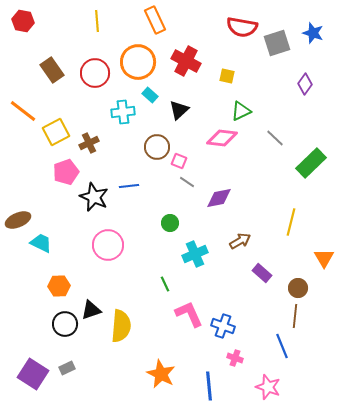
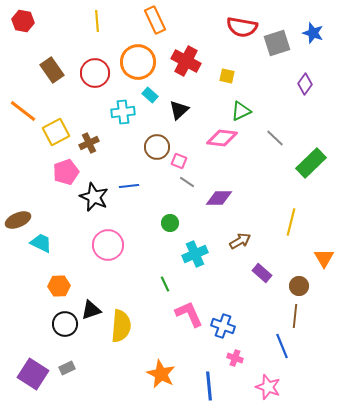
purple diamond at (219, 198): rotated 12 degrees clockwise
brown circle at (298, 288): moved 1 px right, 2 px up
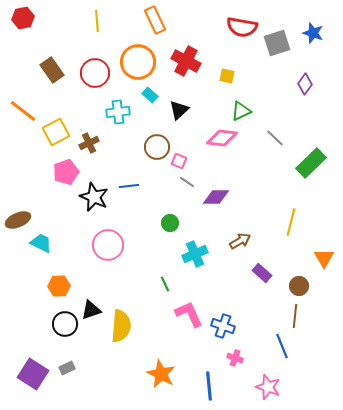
red hexagon at (23, 21): moved 3 px up; rotated 20 degrees counterclockwise
cyan cross at (123, 112): moved 5 px left
purple diamond at (219, 198): moved 3 px left, 1 px up
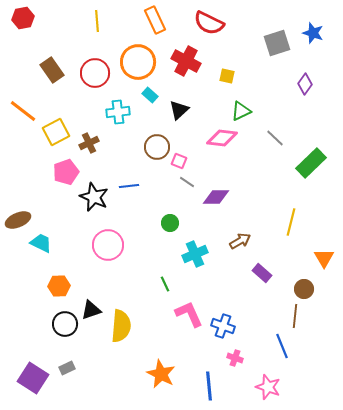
red semicircle at (242, 27): moved 33 px left, 4 px up; rotated 16 degrees clockwise
brown circle at (299, 286): moved 5 px right, 3 px down
purple square at (33, 374): moved 4 px down
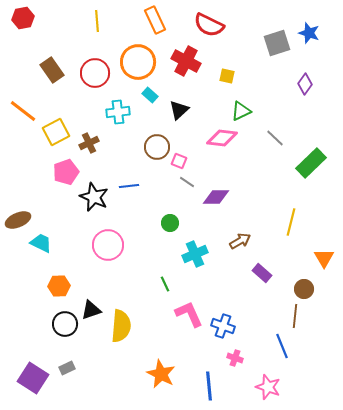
red semicircle at (209, 23): moved 2 px down
blue star at (313, 33): moved 4 px left
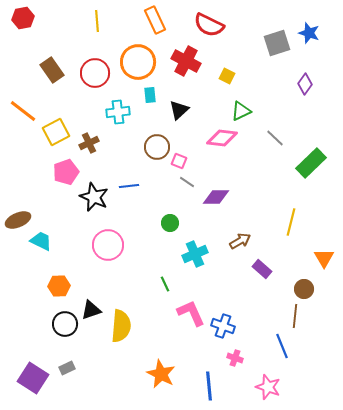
yellow square at (227, 76): rotated 14 degrees clockwise
cyan rectangle at (150, 95): rotated 42 degrees clockwise
cyan trapezoid at (41, 243): moved 2 px up
purple rectangle at (262, 273): moved 4 px up
pink L-shape at (189, 314): moved 2 px right, 1 px up
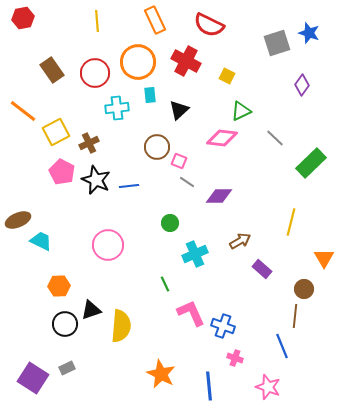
purple diamond at (305, 84): moved 3 px left, 1 px down
cyan cross at (118, 112): moved 1 px left, 4 px up
pink pentagon at (66, 172): moved 4 px left; rotated 25 degrees counterclockwise
black star at (94, 197): moved 2 px right, 17 px up
purple diamond at (216, 197): moved 3 px right, 1 px up
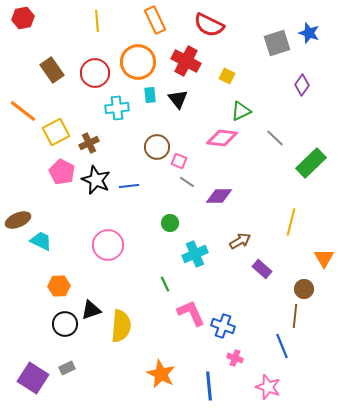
black triangle at (179, 110): moved 1 px left, 11 px up; rotated 25 degrees counterclockwise
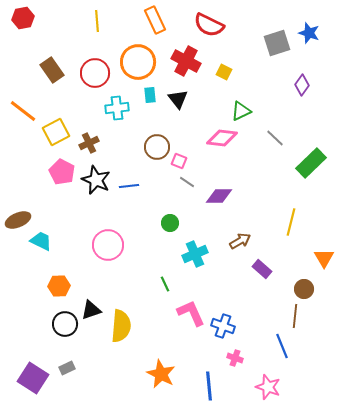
yellow square at (227, 76): moved 3 px left, 4 px up
